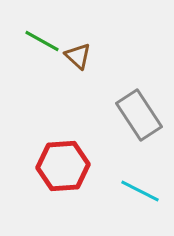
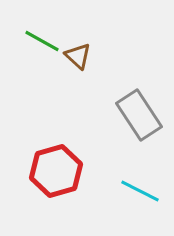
red hexagon: moved 7 px left, 5 px down; rotated 12 degrees counterclockwise
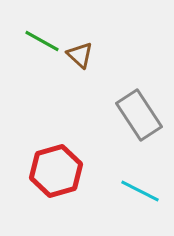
brown triangle: moved 2 px right, 1 px up
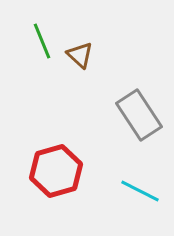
green line: rotated 39 degrees clockwise
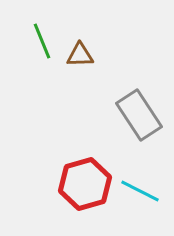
brown triangle: rotated 44 degrees counterclockwise
red hexagon: moved 29 px right, 13 px down
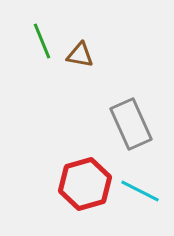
brown triangle: rotated 12 degrees clockwise
gray rectangle: moved 8 px left, 9 px down; rotated 9 degrees clockwise
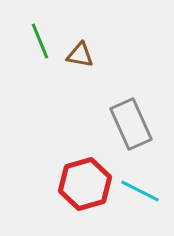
green line: moved 2 px left
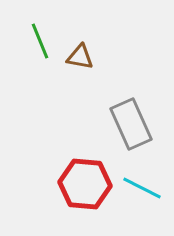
brown triangle: moved 2 px down
red hexagon: rotated 21 degrees clockwise
cyan line: moved 2 px right, 3 px up
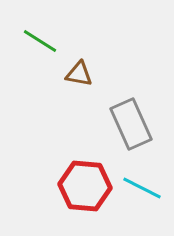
green line: rotated 36 degrees counterclockwise
brown triangle: moved 1 px left, 17 px down
red hexagon: moved 2 px down
